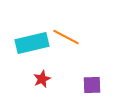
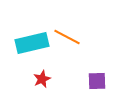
orange line: moved 1 px right
purple square: moved 5 px right, 4 px up
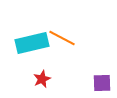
orange line: moved 5 px left, 1 px down
purple square: moved 5 px right, 2 px down
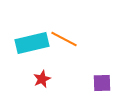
orange line: moved 2 px right, 1 px down
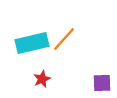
orange line: rotated 76 degrees counterclockwise
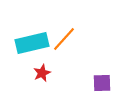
red star: moved 6 px up
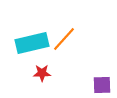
red star: rotated 24 degrees clockwise
purple square: moved 2 px down
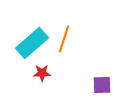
orange line: rotated 24 degrees counterclockwise
cyan rectangle: rotated 28 degrees counterclockwise
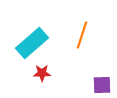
orange line: moved 18 px right, 4 px up
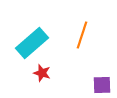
red star: rotated 18 degrees clockwise
